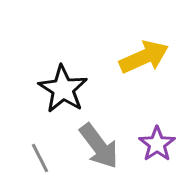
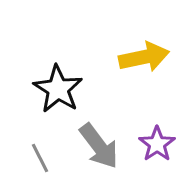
yellow arrow: rotated 12 degrees clockwise
black star: moved 5 px left
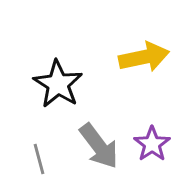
black star: moved 5 px up
purple star: moved 5 px left
gray line: moved 1 px left, 1 px down; rotated 12 degrees clockwise
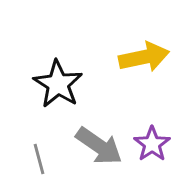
gray arrow: rotated 18 degrees counterclockwise
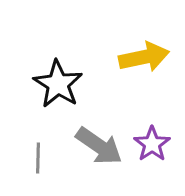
gray line: moved 1 px left, 1 px up; rotated 16 degrees clockwise
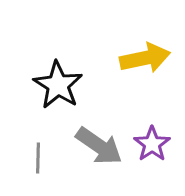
yellow arrow: moved 1 px right, 1 px down
black star: moved 1 px down
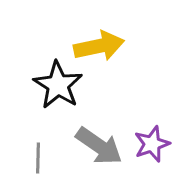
yellow arrow: moved 46 px left, 12 px up
purple star: rotated 15 degrees clockwise
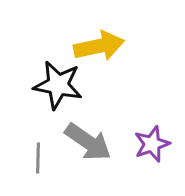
black star: rotated 21 degrees counterclockwise
gray arrow: moved 11 px left, 4 px up
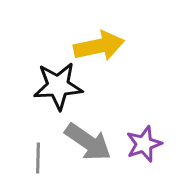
black star: moved 1 px down; rotated 15 degrees counterclockwise
purple star: moved 8 px left
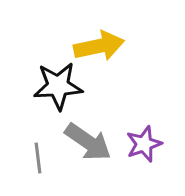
gray line: rotated 8 degrees counterclockwise
